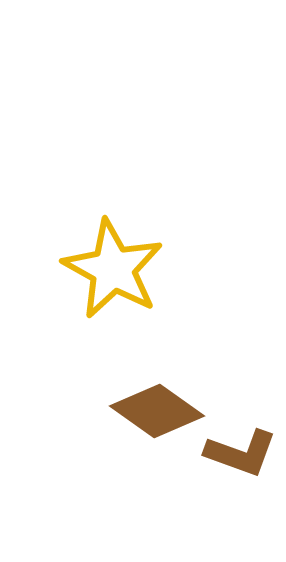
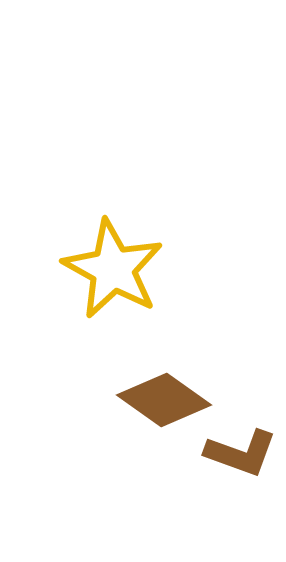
brown diamond: moved 7 px right, 11 px up
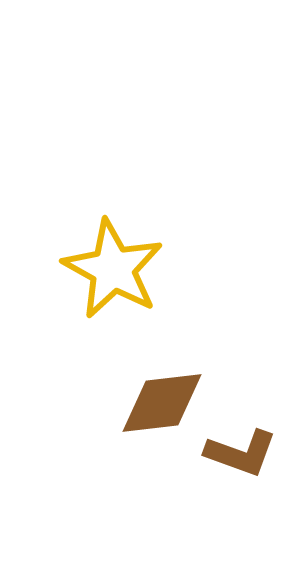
brown diamond: moved 2 px left, 3 px down; rotated 42 degrees counterclockwise
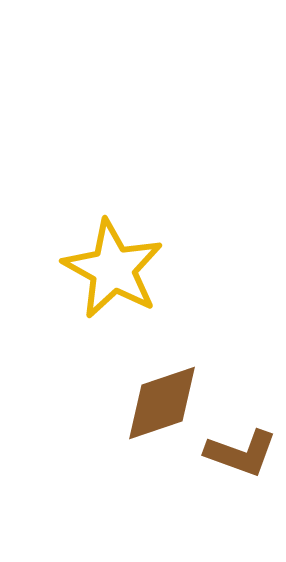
brown diamond: rotated 12 degrees counterclockwise
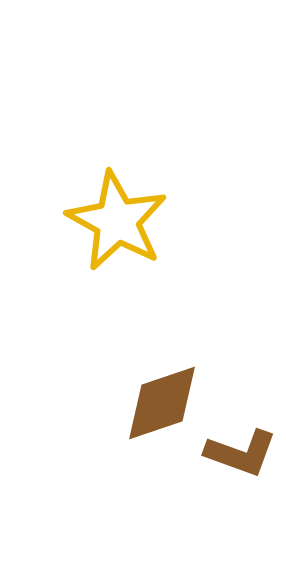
yellow star: moved 4 px right, 48 px up
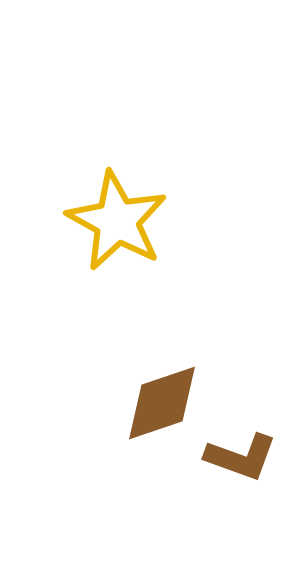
brown L-shape: moved 4 px down
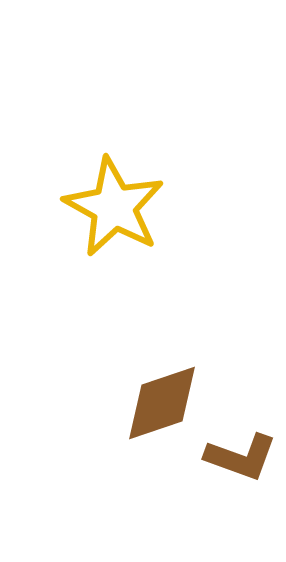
yellow star: moved 3 px left, 14 px up
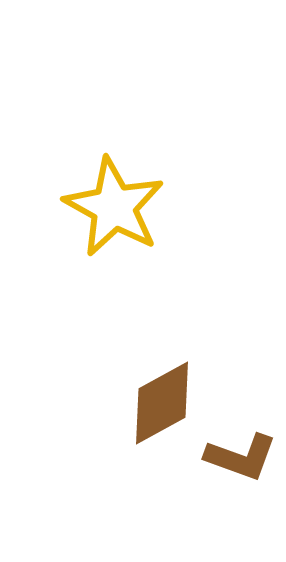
brown diamond: rotated 10 degrees counterclockwise
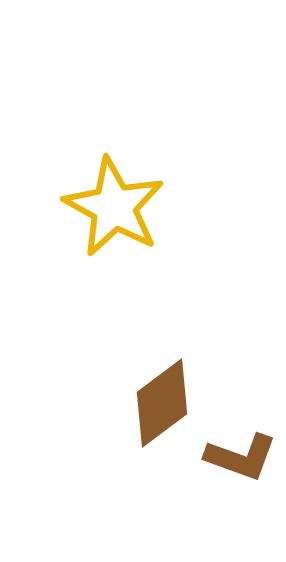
brown diamond: rotated 8 degrees counterclockwise
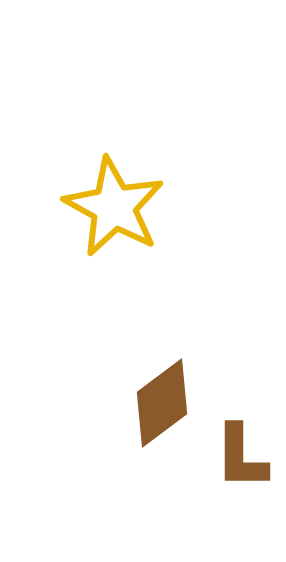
brown L-shape: rotated 70 degrees clockwise
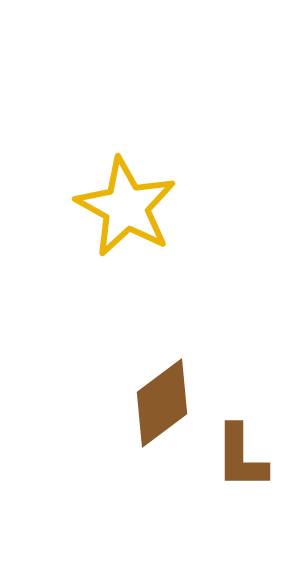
yellow star: moved 12 px right
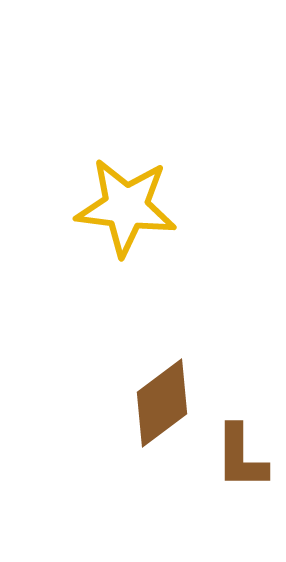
yellow star: rotated 22 degrees counterclockwise
